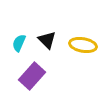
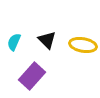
cyan semicircle: moved 5 px left, 1 px up
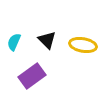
purple rectangle: rotated 12 degrees clockwise
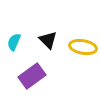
black triangle: moved 1 px right
yellow ellipse: moved 2 px down
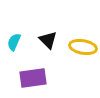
purple rectangle: moved 1 px right, 2 px down; rotated 28 degrees clockwise
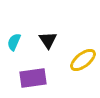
black triangle: rotated 12 degrees clockwise
yellow ellipse: moved 13 px down; rotated 48 degrees counterclockwise
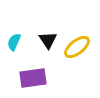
yellow ellipse: moved 6 px left, 13 px up
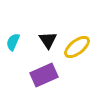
cyan semicircle: moved 1 px left
purple rectangle: moved 11 px right, 3 px up; rotated 16 degrees counterclockwise
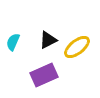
black triangle: rotated 36 degrees clockwise
